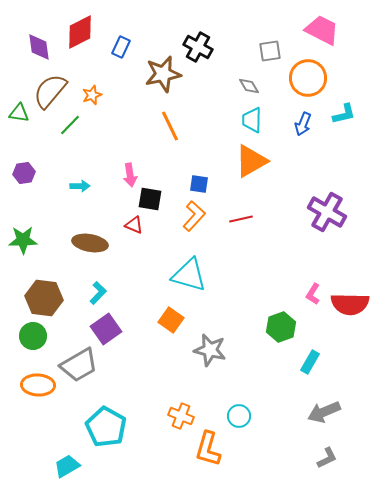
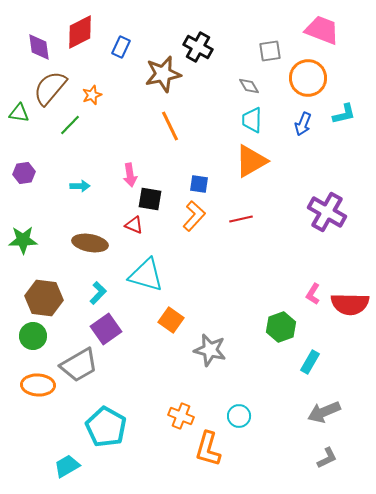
pink trapezoid at (322, 30): rotated 6 degrees counterclockwise
brown semicircle at (50, 91): moved 3 px up
cyan triangle at (189, 275): moved 43 px left
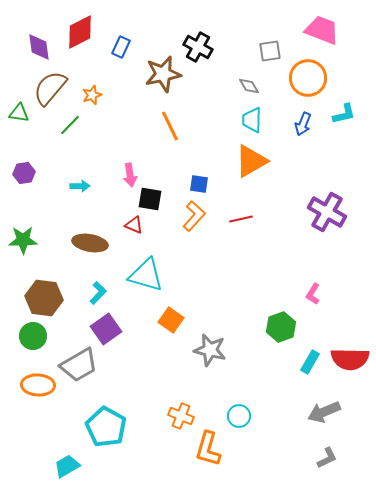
red semicircle at (350, 304): moved 55 px down
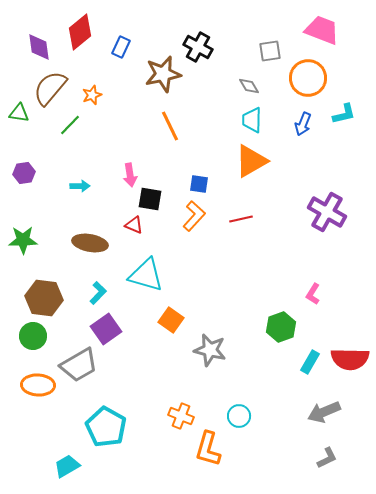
red diamond at (80, 32): rotated 12 degrees counterclockwise
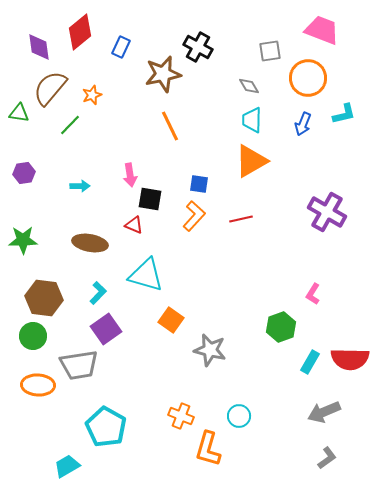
gray trapezoid at (79, 365): rotated 21 degrees clockwise
gray L-shape at (327, 458): rotated 10 degrees counterclockwise
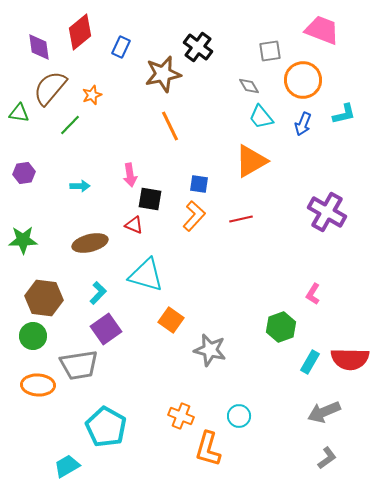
black cross at (198, 47): rotated 8 degrees clockwise
orange circle at (308, 78): moved 5 px left, 2 px down
cyan trapezoid at (252, 120): moved 9 px right, 3 px up; rotated 40 degrees counterclockwise
brown ellipse at (90, 243): rotated 24 degrees counterclockwise
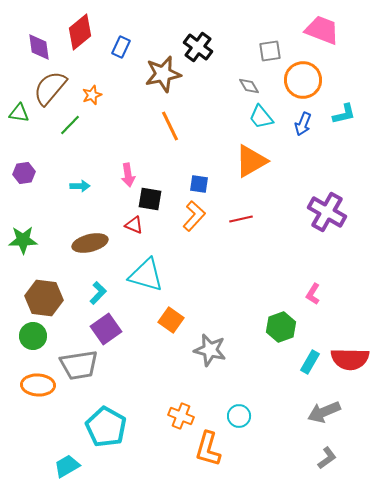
pink arrow at (130, 175): moved 2 px left
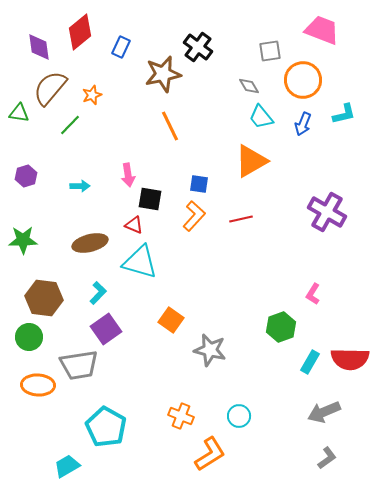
purple hexagon at (24, 173): moved 2 px right, 3 px down; rotated 10 degrees counterclockwise
cyan triangle at (146, 275): moved 6 px left, 13 px up
green circle at (33, 336): moved 4 px left, 1 px down
orange L-shape at (208, 449): moved 2 px right, 5 px down; rotated 138 degrees counterclockwise
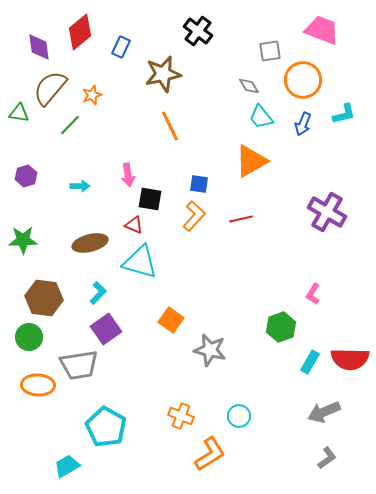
black cross at (198, 47): moved 16 px up
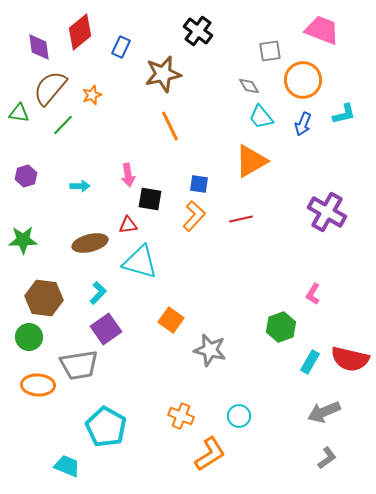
green line at (70, 125): moved 7 px left
red triangle at (134, 225): moved 6 px left; rotated 30 degrees counterclockwise
red semicircle at (350, 359): rotated 12 degrees clockwise
cyan trapezoid at (67, 466): rotated 52 degrees clockwise
